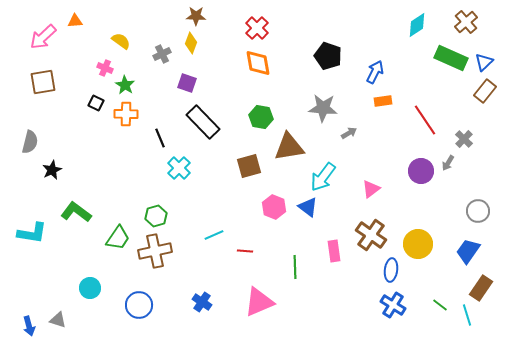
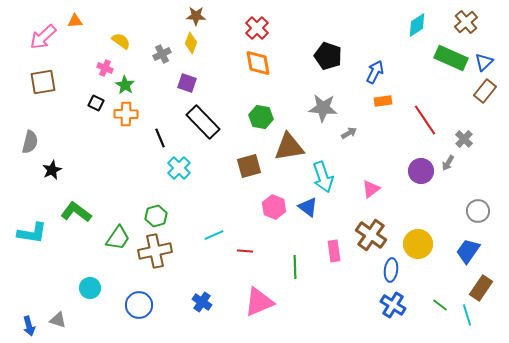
cyan arrow at (323, 177): rotated 56 degrees counterclockwise
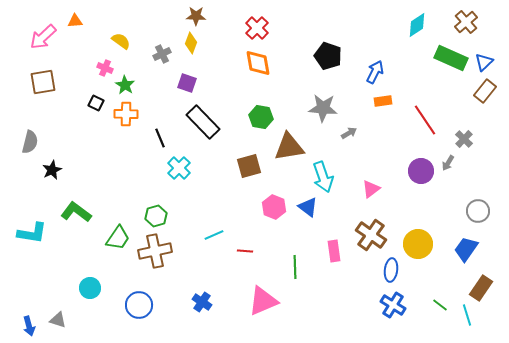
blue trapezoid at (468, 251): moved 2 px left, 2 px up
pink triangle at (259, 302): moved 4 px right, 1 px up
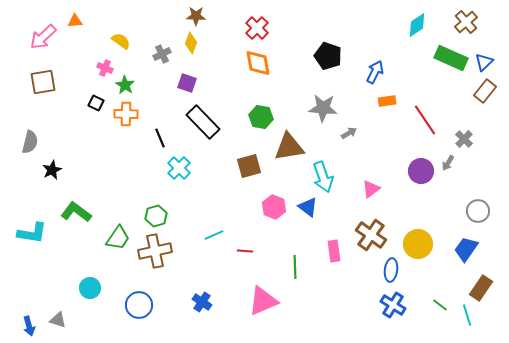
orange rectangle at (383, 101): moved 4 px right
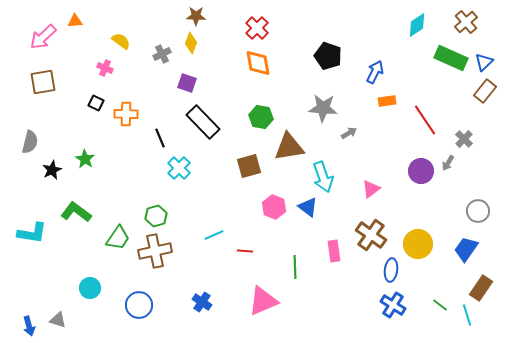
green star at (125, 85): moved 40 px left, 74 px down
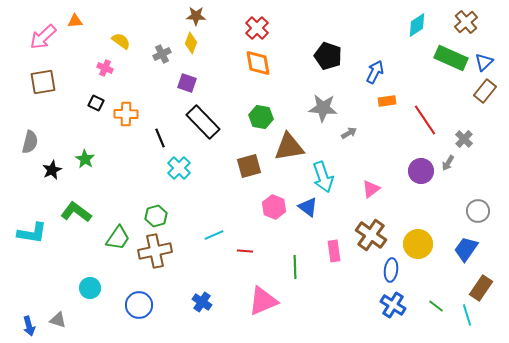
green line at (440, 305): moved 4 px left, 1 px down
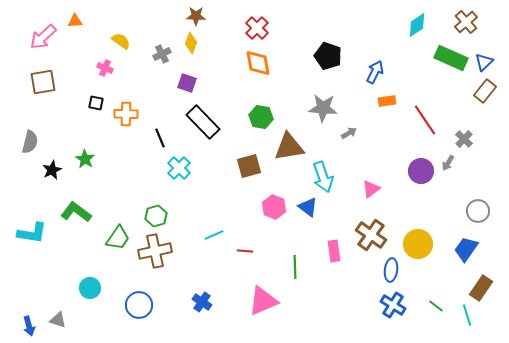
black square at (96, 103): rotated 14 degrees counterclockwise
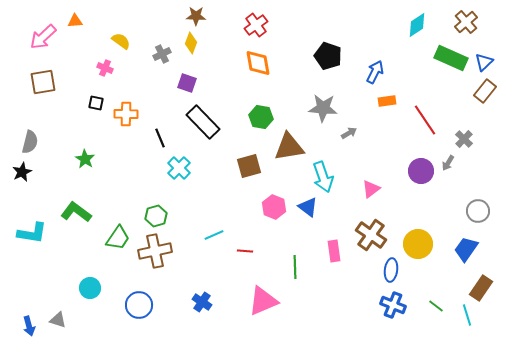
red cross at (257, 28): moved 1 px left, 3 px up; rotated 10 degrees clockwise
black star at (52, 170): moved 30 px left, 2 px down
blue cross at (393, 305): rotated 10 degrees counterclockwise
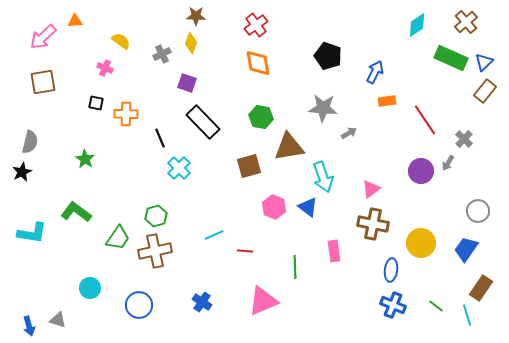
brown cross at (371, 235): moved 2 px right, 11 px up; rotated 24 degrees counterclockwise
yellow circle at (418, 244): moved 3 px right, 1 px up
